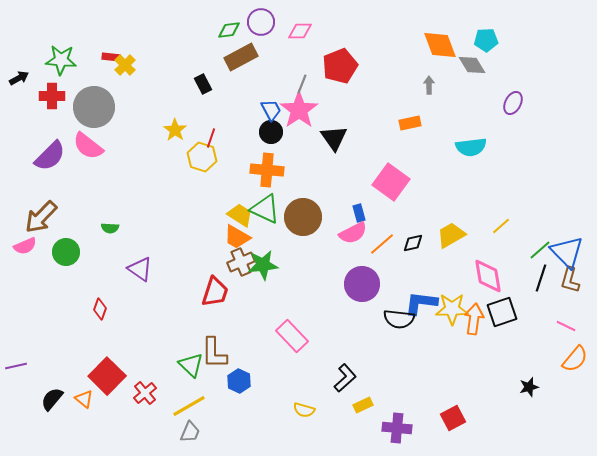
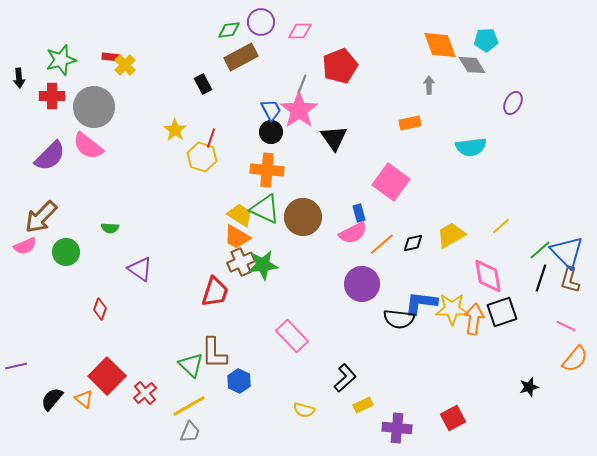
green star at (61, 60): rotated 20 degrees counterclockwise
black arrow at (19, 78): rotated 114 degrees clockwise
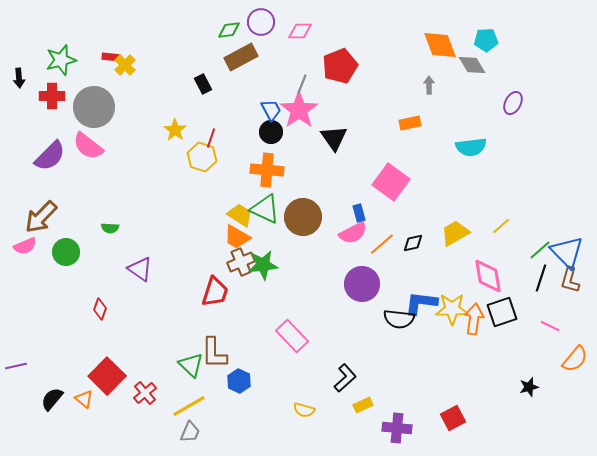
yellow trapezoid at (451, 235): moved 4 px right, 2 px up
pink line at (566, 326): moved 16 px left
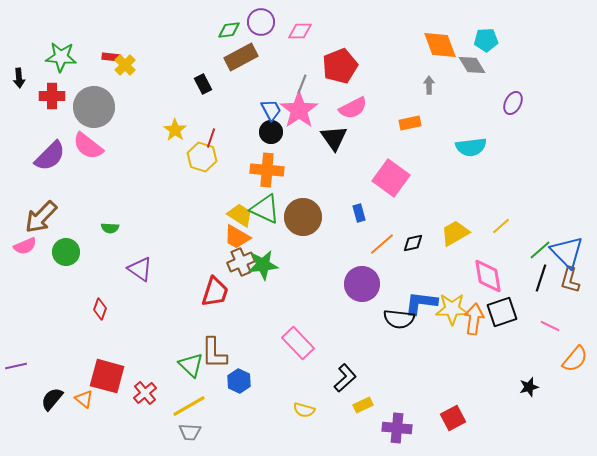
green star at (61, 60): moved 3 px up; rotated 20 degrees clockwise
pink square at (391, 182): moved 4 px up
pink semicircle at (353, 233): moved 125 px up
pink rectangle at (292, 336): moved 6 px right, 7 px down
red square at (107, 376): rotated 30 degrees counterclockwise
gray trapezoid at (190, 432): rotated 70 degrees clockwise
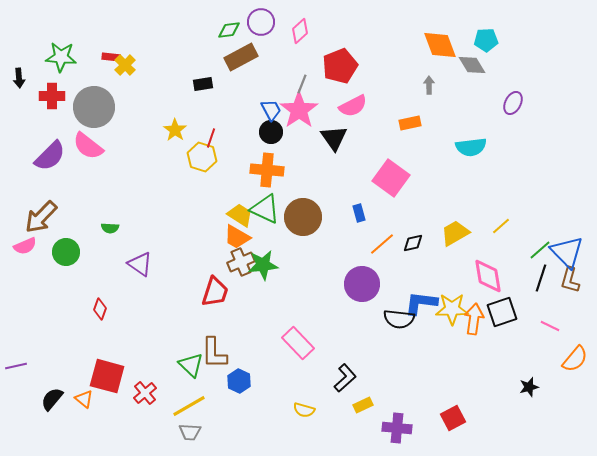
pink diamond at (300, 31): rotated 40 degrees counterclockwise
black rectangle at (203, 84): rotated 72 degrees counterclockwise
pink semicircle at (353, 108): moved 2 px up
purple triangle at (140, 269): moved 5 px up
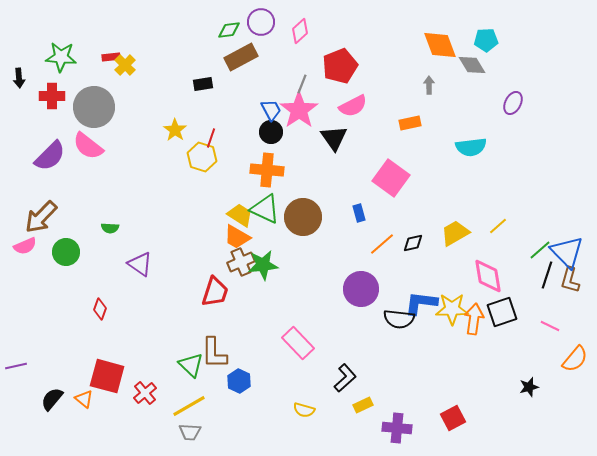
red rectangle at (111, 57): rotated 12 degrees counterclockwise
yellow line at (501, 226): moved 3 px left
black line at (541, 278): moved 6 px right, 3 px up
purple circle at (362, 284): moved 1 px left, 5 px down
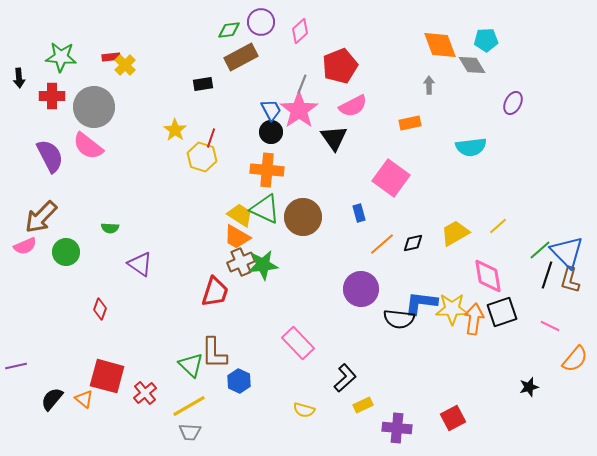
purple semicircle at (50, 156): rotated 72 degrees counterclockwise
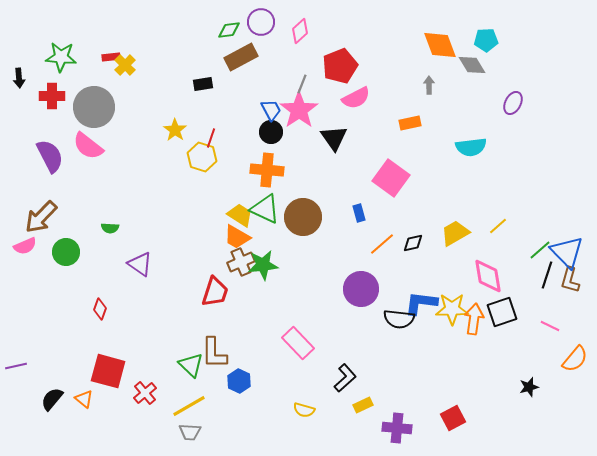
pink semicircle at (353, 106): moved 3 px right, 8 px up
red square at (107, 376): moved 1 px right, 5 px up
